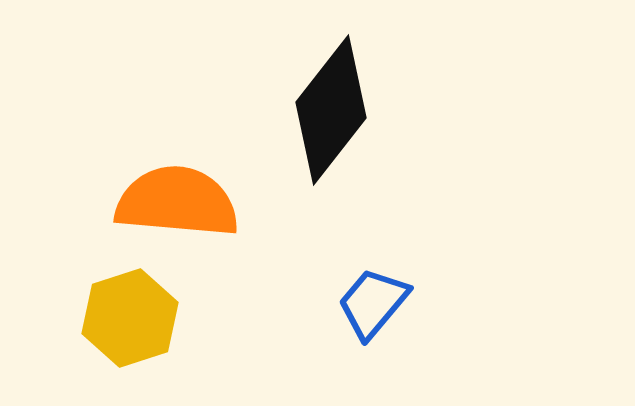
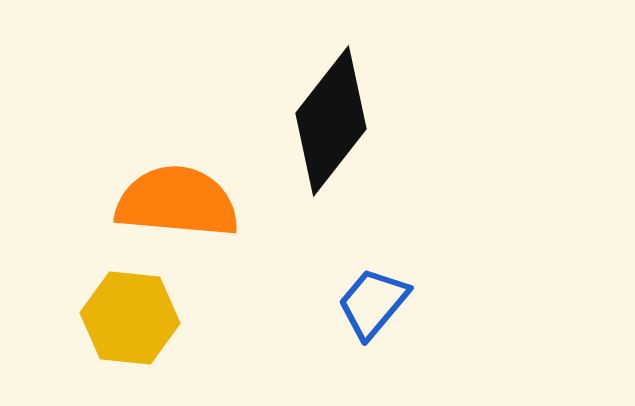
black diamond: moved 11 px down
yellow hexagon: rotated 24 degrees clockwise
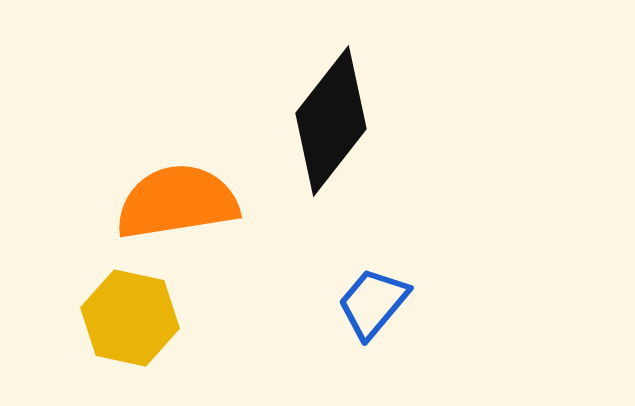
orange semicircle: rotated 14 degrees counterclockwise
yellow hexagon: rotated 6 degrees clockwise
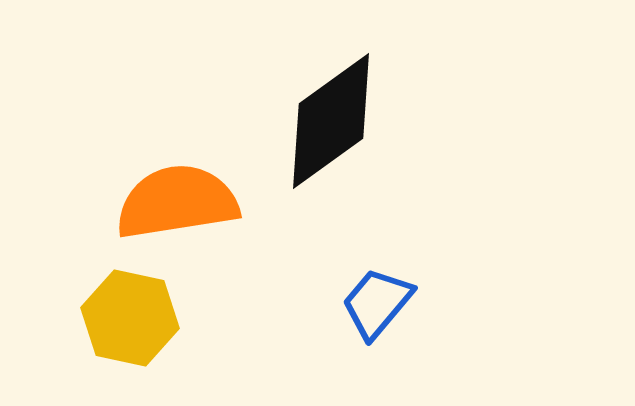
black diamond: rotated 16 degrees clockwise
blue trapezoid: moved 4 px right
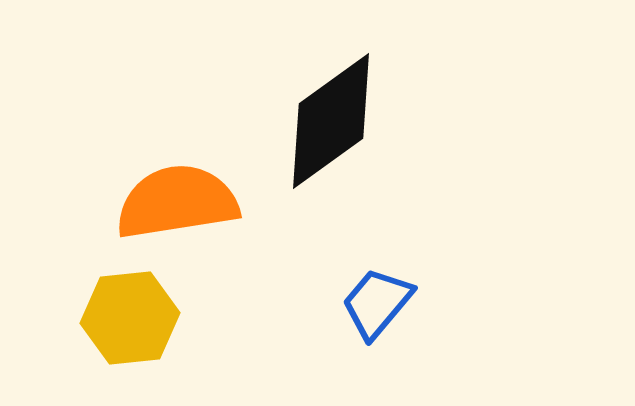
yellow hexagon: rotated 18 degrees counterclockwise
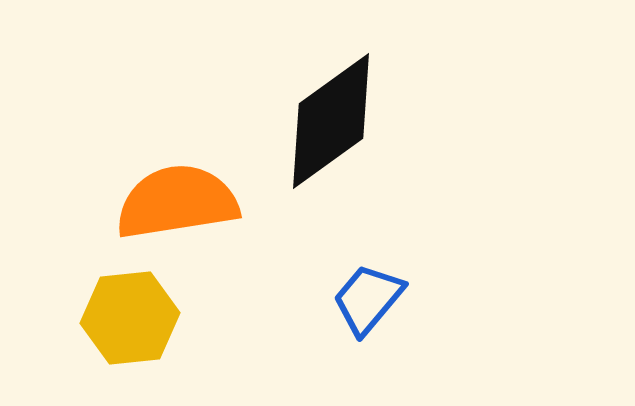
blue trapezoid: moved 9 px left, 4 px up
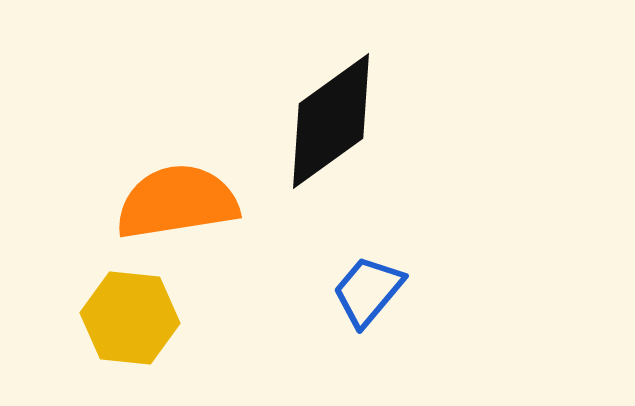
blue trapezoid: moved 8 px up
yellow hexagon: rotated 12 degrees clockwise
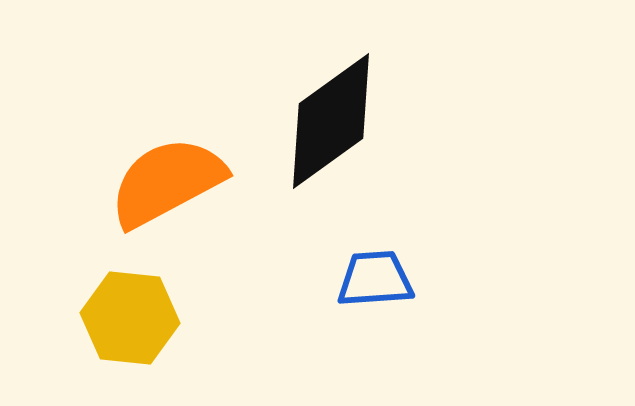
orange semicircle: moved 10 px left, 20 px up; rotated 19 degrees counterclockwise
blue trapezoid: moved 7 px right, 12 px up; rotated 46 degrees clockwise
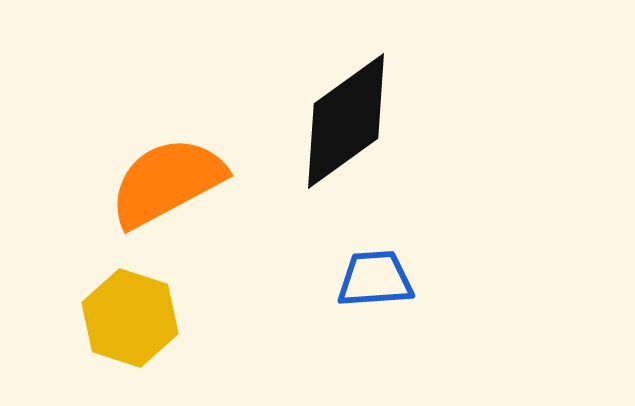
black diamond: moved 15 px right
yellow hexagon: rotated 12 degrees clockwise
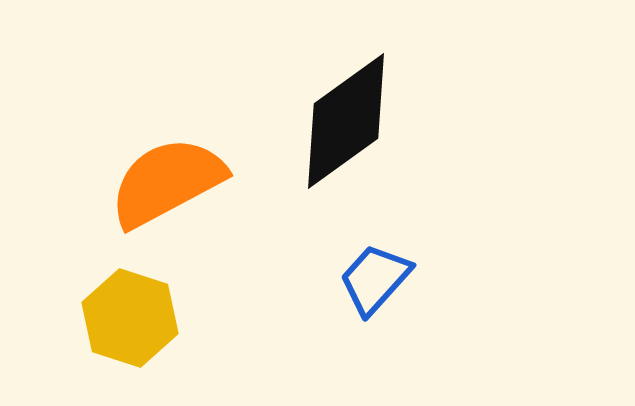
blue trapezoid: rotated 44 degrees counterclockwise
